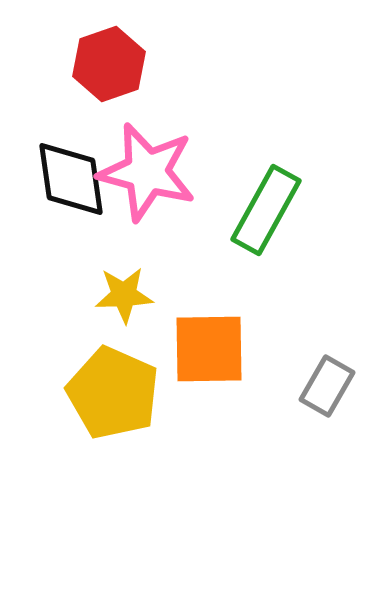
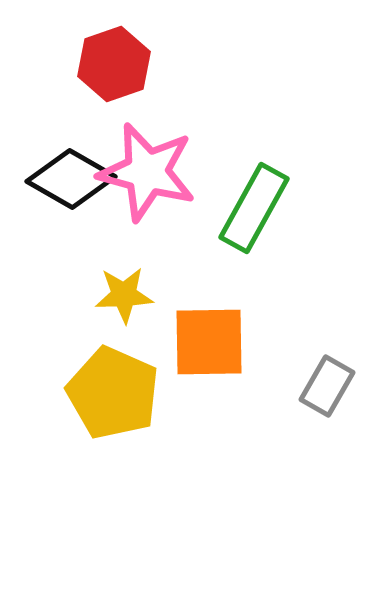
red hexagon: moved 5 px right
black diamond: rotated 52 degrees counterclockwise
green rectangle: moved 12 px left, 2 px up
orange square: moved 7 px up
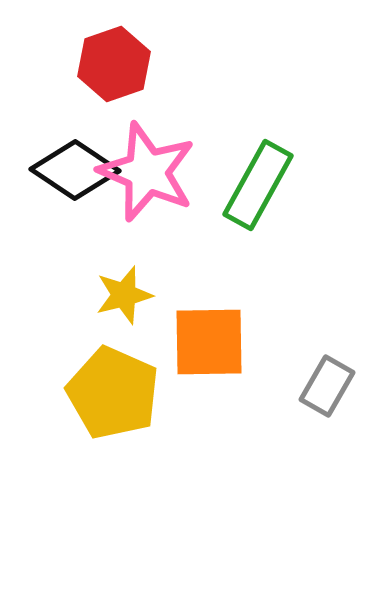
pink star: rotated 8 degrees clockwise
black diamond: moved 4 px right, 9 px up; rotated 4 degrees clockwise
green rectangle: moved 4 px right, 23 px up
yellow star: rotated 12 degrees counterclockwise
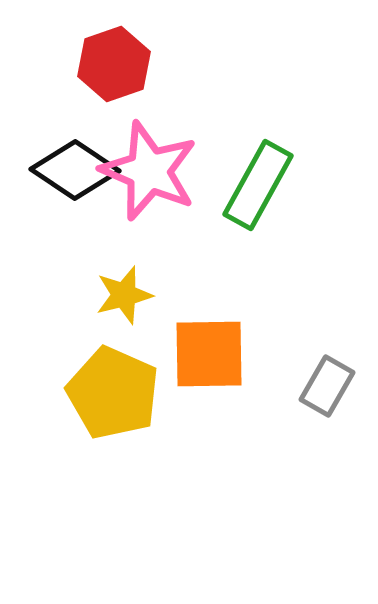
pink star: moved 2 px right, 1 px up
orange square: moved 12 px down
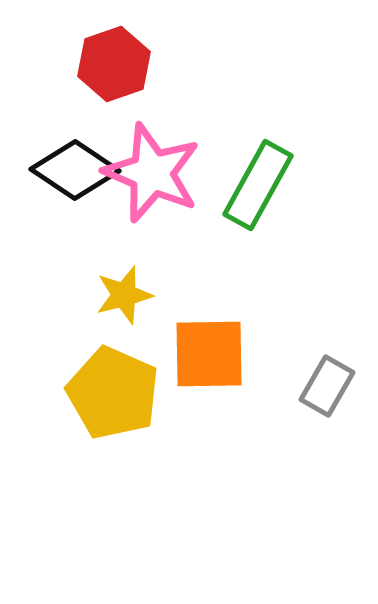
pink star: moved 3 px right, 2 px down
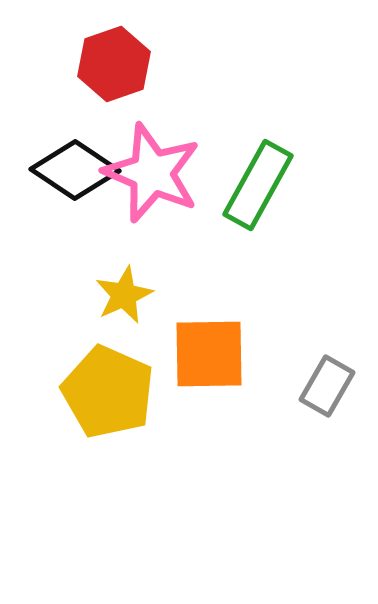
yellow star: rotated 10 degrees counterclockwise
yellow pentagon: moved 5 px left, 1 px up
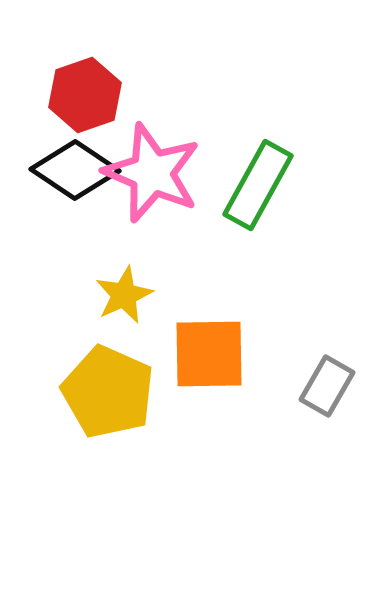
red hexagon: moved 29 px left, 31 px down
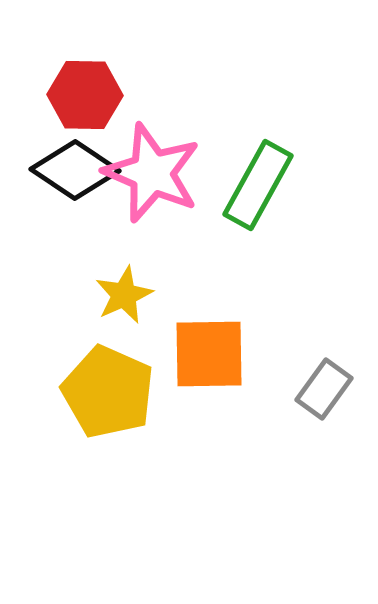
red hexagon: rotated 20 degrees clockwise
gray rectangle: moved 3 px left, 3 px down; rotated 6 degrees clockwise
